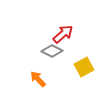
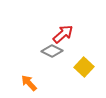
yellow square: rotated 18 degrees counterclockwise
orange arrow: moved 9 px left, 4 px down
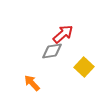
gray diamond: rotated 35 degrees counterclockwise
orange arrow: moved 3 px right
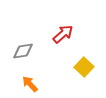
gray diamond: moved 29 px left
orange arrow: moved 2 px left, 1 px down
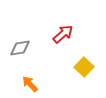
gray diamond: moved 3 px left, 3 px up
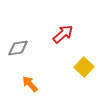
gray diamond: moved 2 px left
